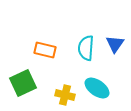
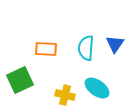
orange rectangle: moved 1 px right, 1 px up; rotated 10 degrees counterclockwise
green square: moved 3 px left, 3 px up
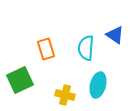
blue triangle: moved 9 px up; rotated 30 degrees counterclockwise
orange rectangle: rotated 70 degrees clockwise
cyan ellipse: moved 1 px right, 3 px up; rotated 70 degrees clockwise
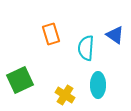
orange rectangle: moved 5 px right, 15 px up
cyan ellipse: rotated 15 degrees counterclockwise
yellow cross: rotated 18 degrees clockwise
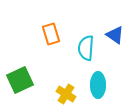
yellow cross: moved 1 px right, 1 px up
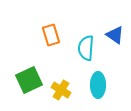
orange rectangle: moved 1 px down
green square: moved 9 px right
yellow cross: moved 5 px left, 4 px up
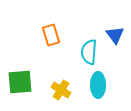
blue triangle: rotated 18 degrees clockwise
cyan semicircle: moved 3 px right, 4 px down
green square: moved 9 px left, 2 px down; rotated 20 degrees clockwise
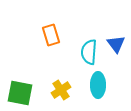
blue triangle: moved 1 px right, 9 px down
green square: moved 11 px down; rotated 16 degrees clockwise
yellow cross: rotated 24 degrees clockwise
